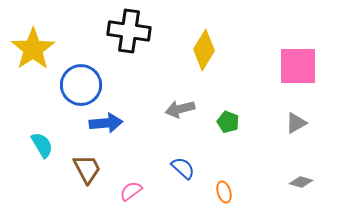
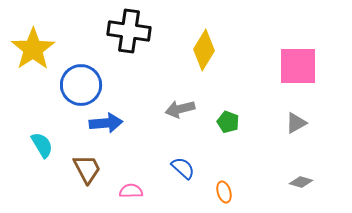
pink semicircle: rotated 35 degrees clockwise
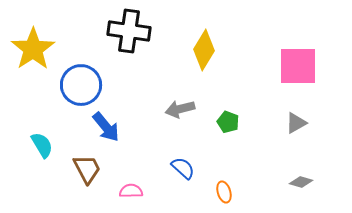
blue arrow: moved 4 px down; rotated 56 degrees clockwise
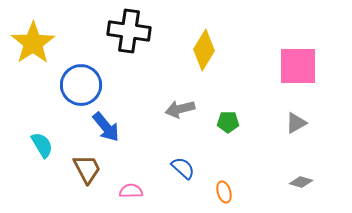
yellow star: moved 6 px up
green pentagon: rotated 20 degrees counterclockwise
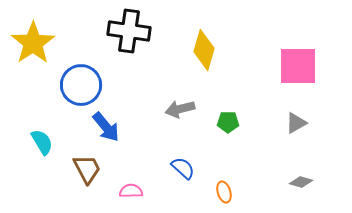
yellow diamond: rotated 15 degrees counterclockwise
cyan semicircle: moved 3 px up
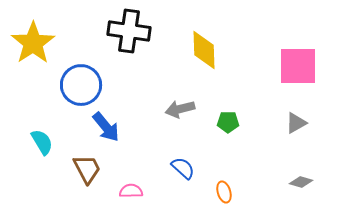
yellow diamond: rotated 18 degrees counterclockwise
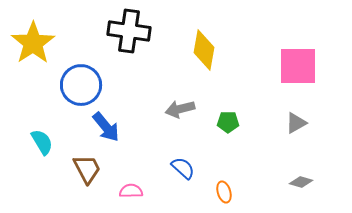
yellow diamond: rotated 12 degrees clockwise
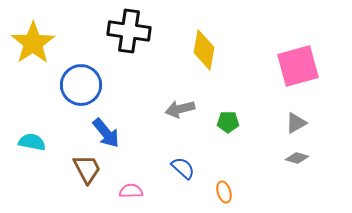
pink square: rotated 15 degrees counterclockwise
blue arrow: moved 6 px down
cyan semicircle: moved 10 px left; rotated 48 degrees counterclockwise
gray diamond: moved 4 px left, 24 px up
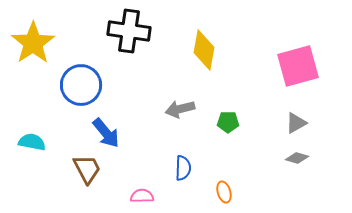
blue semicircle: rotated 50 degrees clockwise
pink semicircle: moved 11 px right, 5 px down
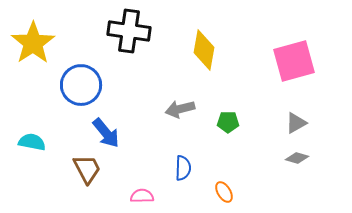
pink square: moved 4 px left, 5 px up
orange ellipse: rotated 15 degrees counterclockwise
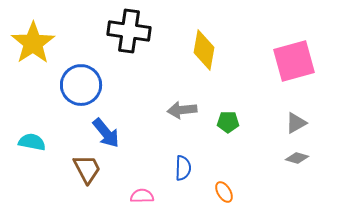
gray arrow: moved 2 px right, 1 px down; rotated 8 degrees clockwise
